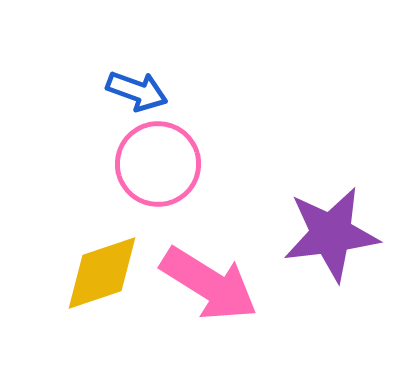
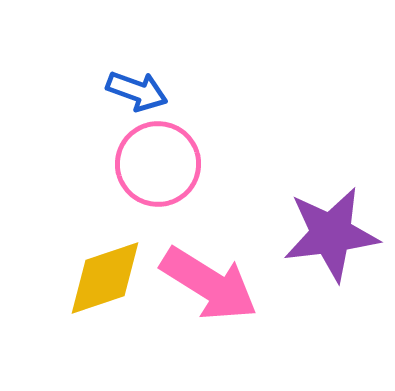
yellow diamond: moved 3 px right, 5 px down
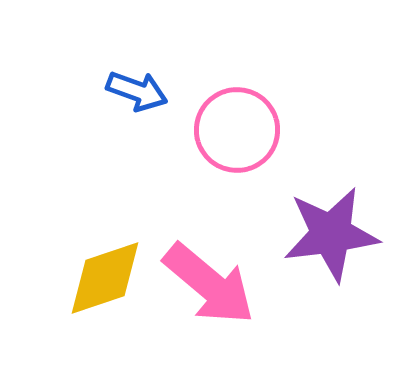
pink circle: moved 79 px right, 34 px up
pink arrow: rotated 8 degrees clockwise
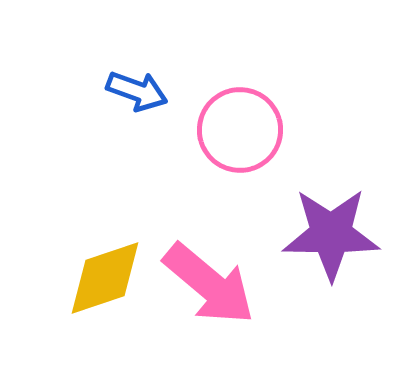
pink circle: moved 3 px right
purple star: rotated 8 degrees clockwise
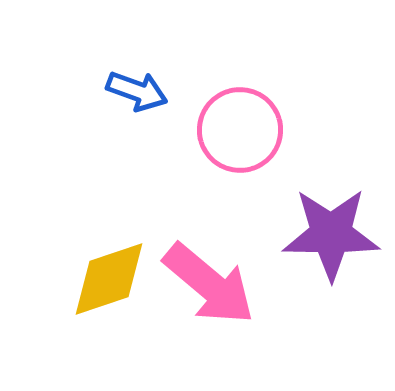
yellow diamond: moved 4 px right, 1 px down
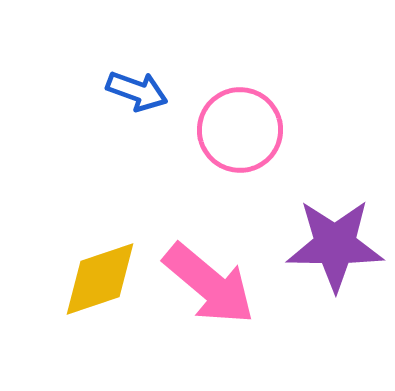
purple star: moved 4 px right, 11 px down
yellow diamond: moved 9 px left
